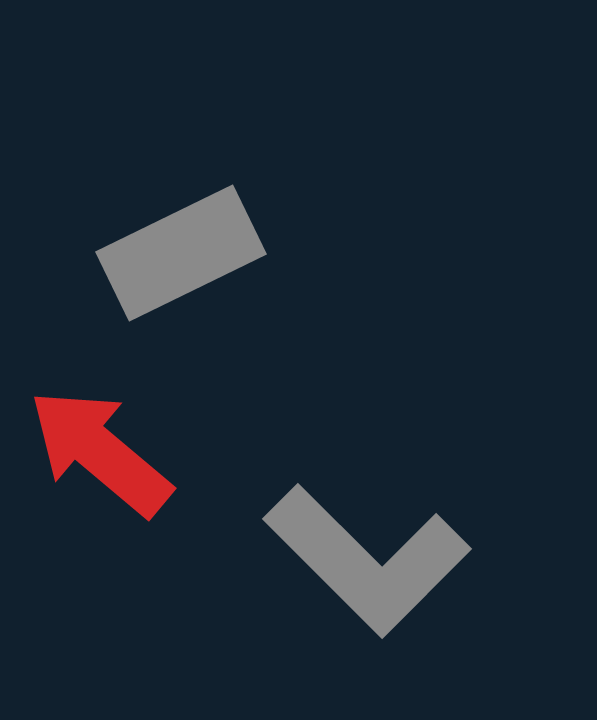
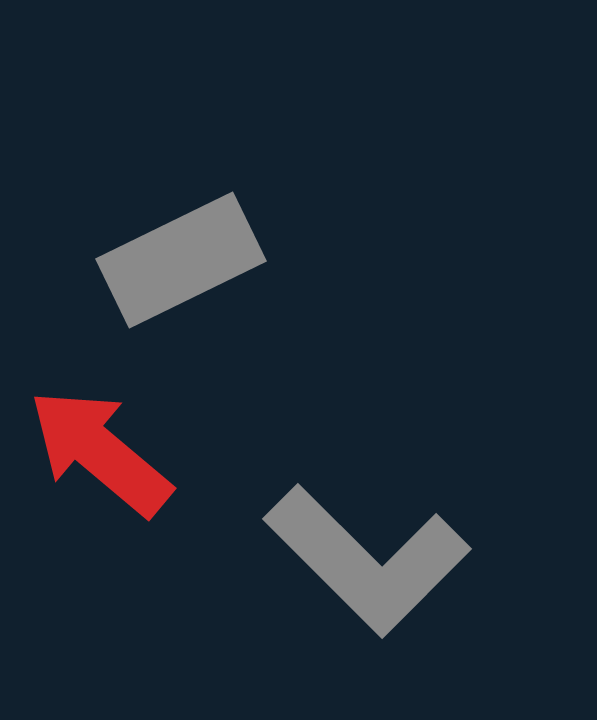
gray rectangle: moved 7 px down
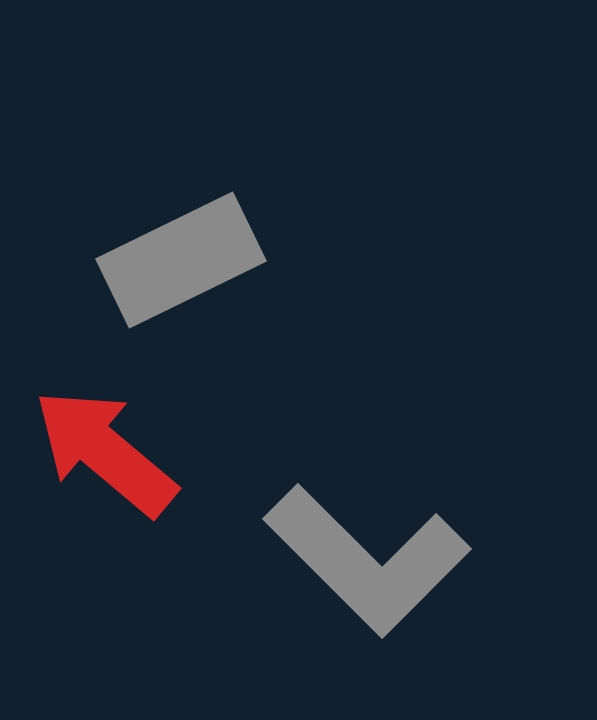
red arrow: moved 5 px right
